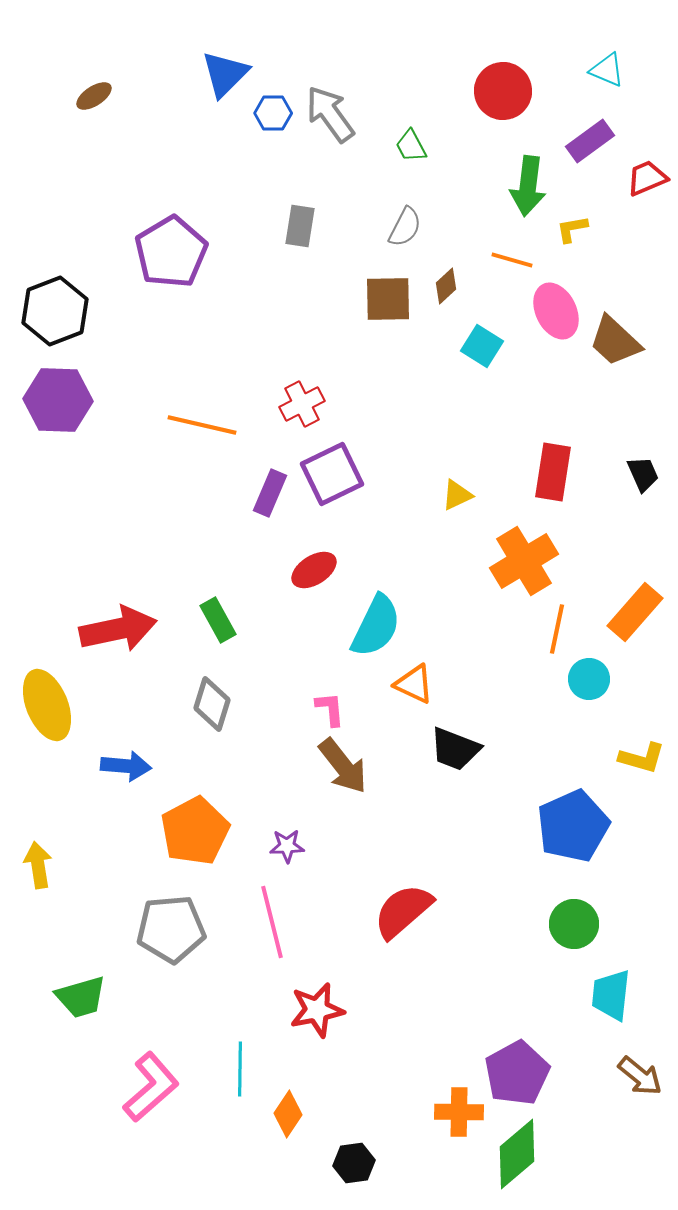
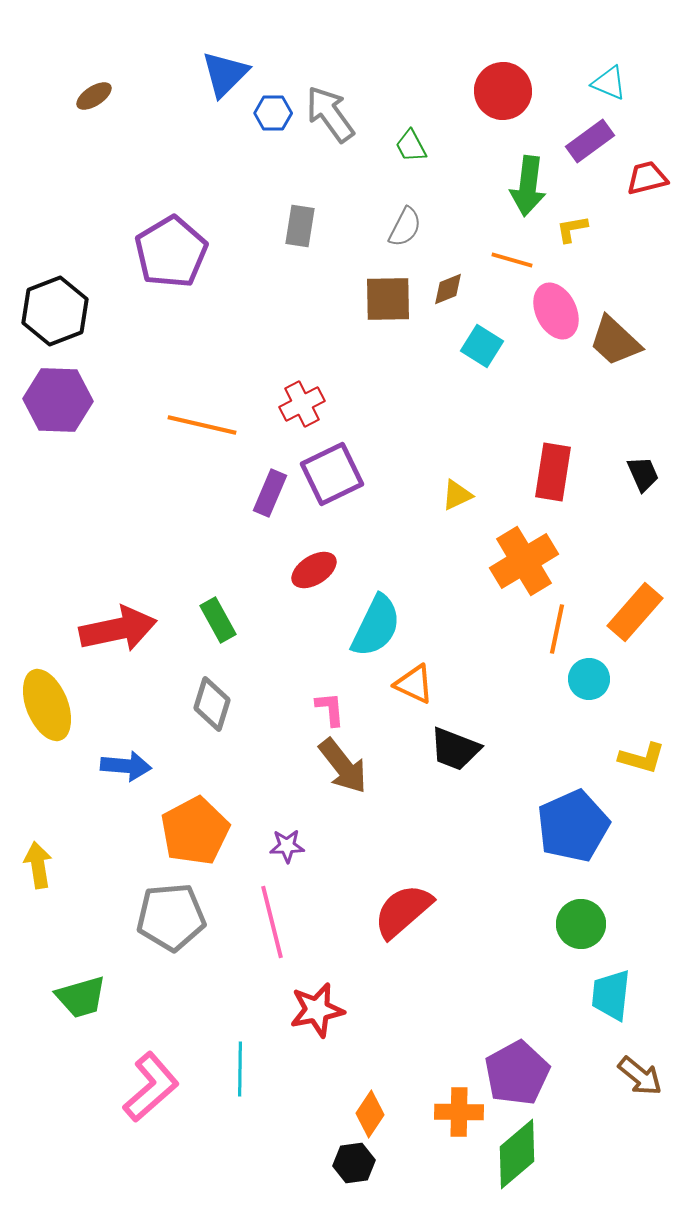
cyan triangle at (607, 70): moved 2 px right, 13 px down
red trapezoid at (647, 178): rotated 9 degrees clockwise
brown diamond at (446, 286): moved 2 px right, 3 px down; rotated 21 degrees clockwise
green circle at (574, 924): moved 7 px right
gray pentagon at (171, 929): moved 12 px up
orange diamond at (288, 1114): moved 82 px right
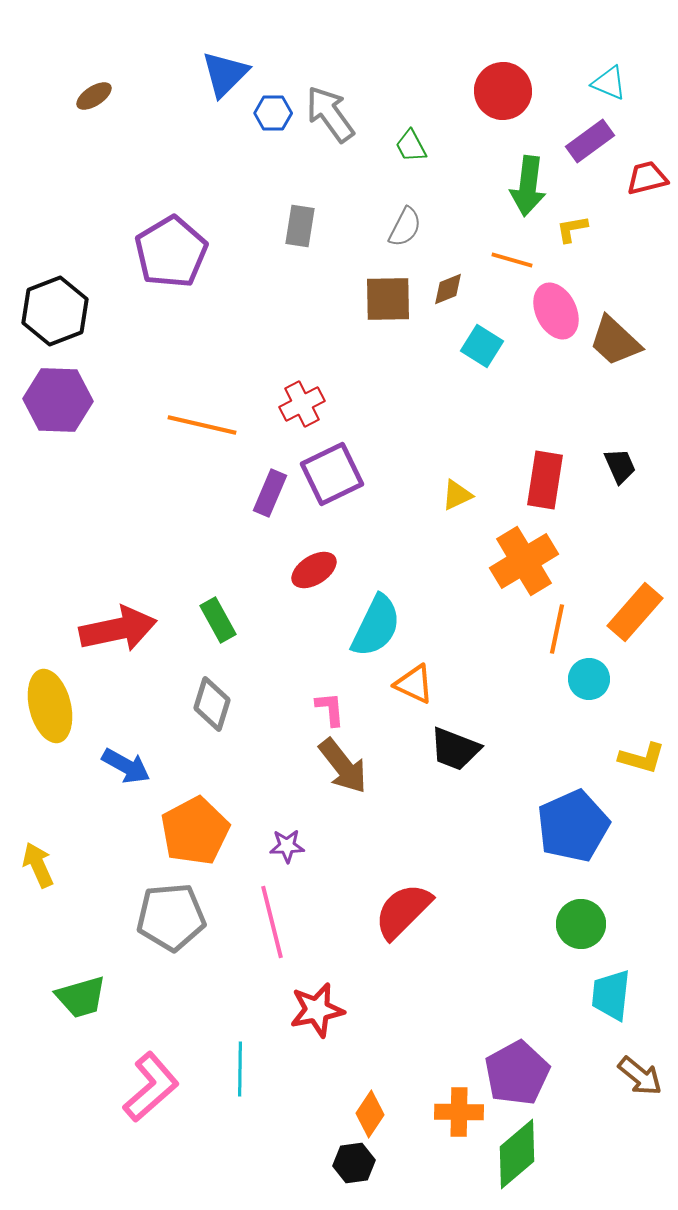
red rectangle at (553, 472): moved 8 px left, 8 px down
black trapezoid at (643, 474): moved 23 px left, 8 px up
yellow ellipse at (47, 705): moved 3 px right, 1 px down; rotated 8 degrees clockwise
blue arrow at (126, 766): rotated 24 degrees clockwise
yellow arrow at (38, 865): rotated 15 degrees counterclockwise
red semicircle at (403, 911): rotated 4 degrees counterclockwise
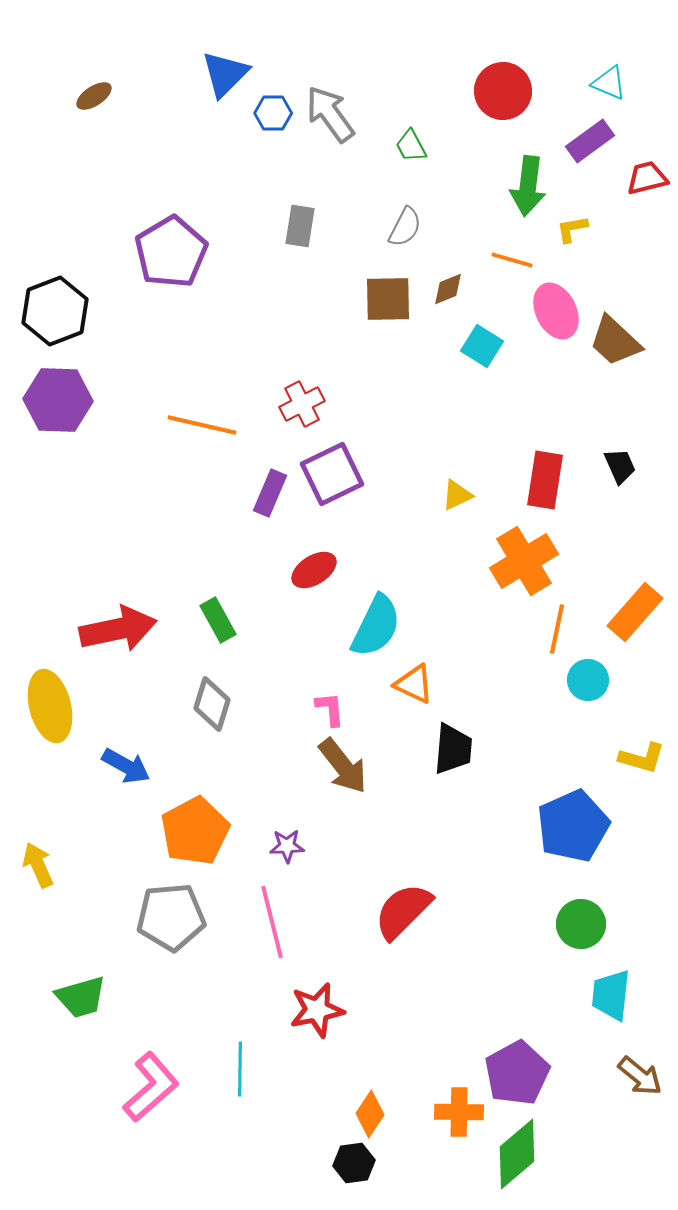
cyan circle at (589, 679): moved 1 px left, 1 px down
black trapezoid at (455, 749): moved 2 px left; rotated 106 degrees counterclockwise
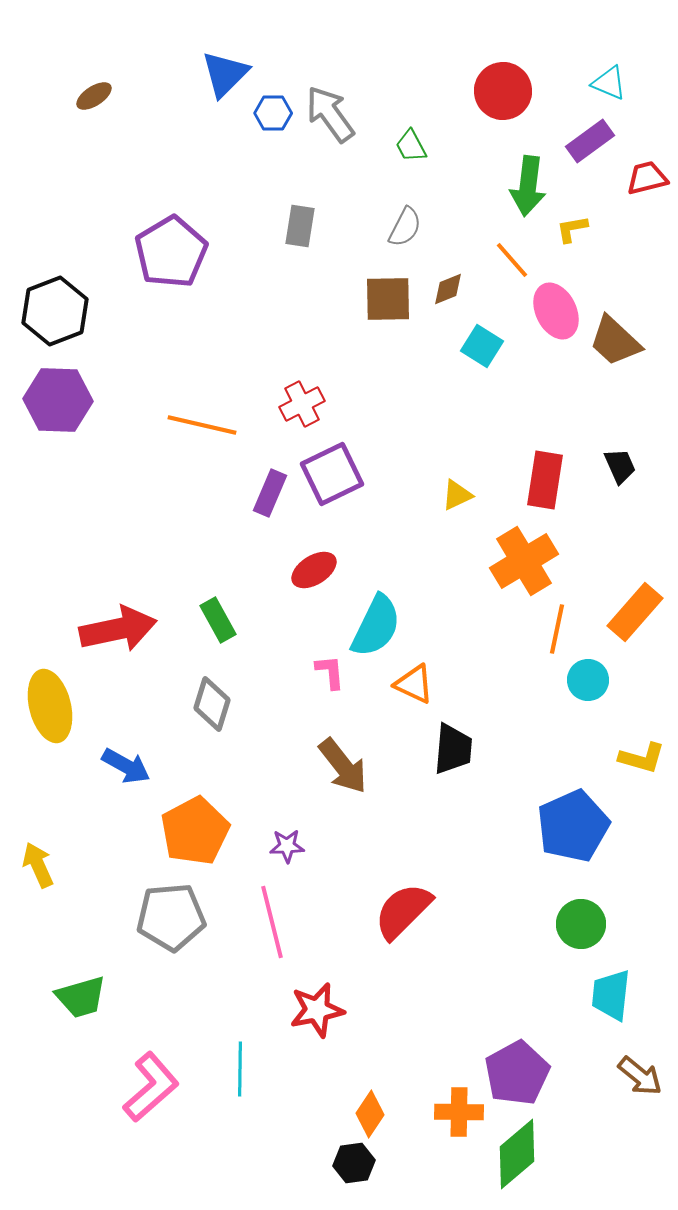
orange line at (512, 260): rotated 33 degrees clockwise
pink L-shape at (330, 709): moved 37 px up
